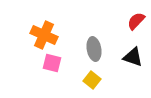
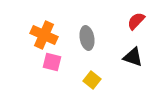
gray ellipse: moved 7 px left, 11 px up
pink square: moved 1 px up
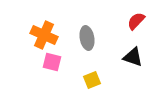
yellow square: rotated 30 degrees clockwise
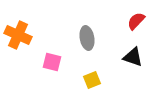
orange cross: moved 26 px left
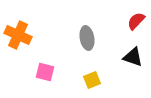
pink square: moved 7 px left, 10 px down
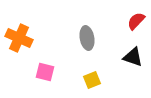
orange cross: moved 1 px right, 3 px down
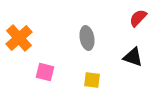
red semicircle: moved 2 px right, 3 px up
orange cross: rotated 24 degrees clockwise
yellow square: rotated 30 degrees clockwise
